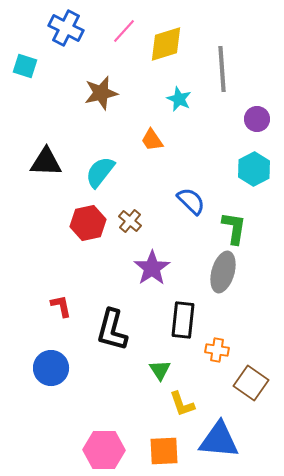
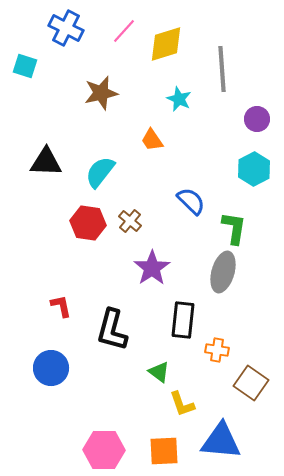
red hexagon: rotated 20 degrees clockwise
green triangle: moved 1 px left, 2 px down; rotated 20 degrees counterclockwise
blue triangle: moved 2 px right, 1 px down
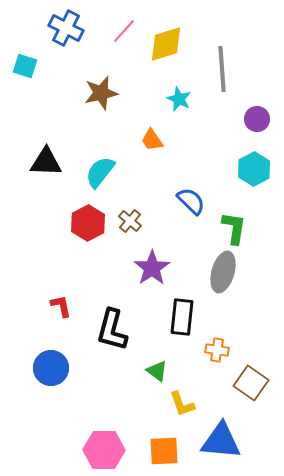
red hexagon: rotated 24 degrees clockwise
black rectangle: moved 1 px left, 3 px up
green triangle: moved 2 px left, 1 px up
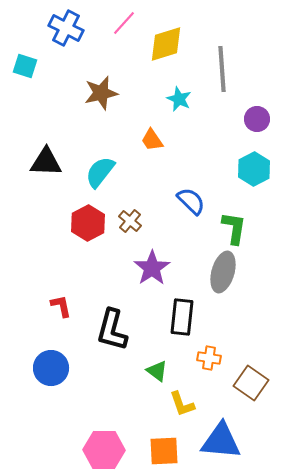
pink line: moved 8 px up
orange cross: moved 8 px left, 8 px down
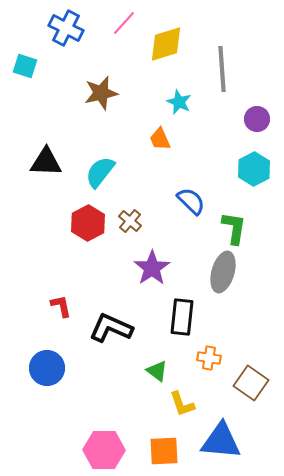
cyan star: moved 3 px down
orange trapezoid: moved 8 px right, 1 px up; rotated 10 degrees clockwise
black L-shape: moved 1 px left, 2 px up; rotated 99 degrees clockwise
blue circle: moved 4 px left
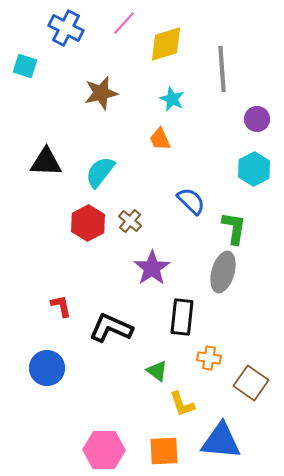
cyan star: moved 7 px left, 3 px up
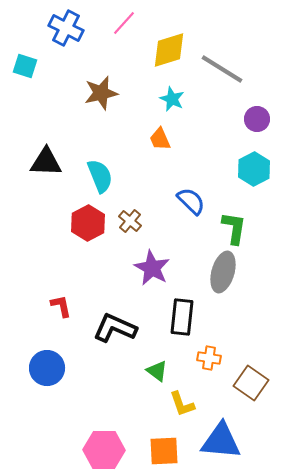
yellow diamond: moved 3 px right, 6 px down
gray line: rotated 54 degrees counterclockwise
cyan semicircle: moved 4 px down; rotated 120 degrees clockwise
purple star: rotated 9 degrees counterclockwise
black L-shape: moved 4 px right
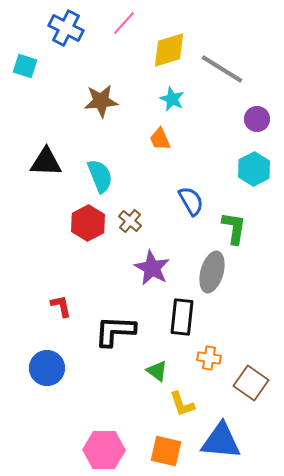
brown star: moved 8 px down; rotated 8 degrees clockwise
blue semicircle: rotated 16 degrees clockwise
gray ellipse: moved 11 px left
black L-shape: moved 3 px down; rotated 21 degrees counterclockwise
orange square: moved 2 px right; rotated 16 degrees clockwise
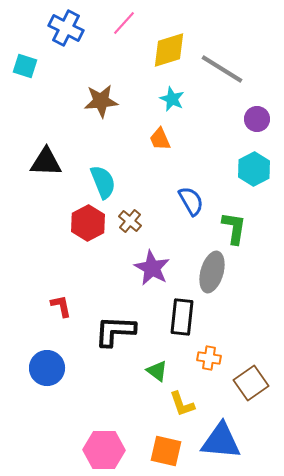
cyan semicircle: moved 3 px right, 6 px down
brown square: rotated 20 degrees clockwise
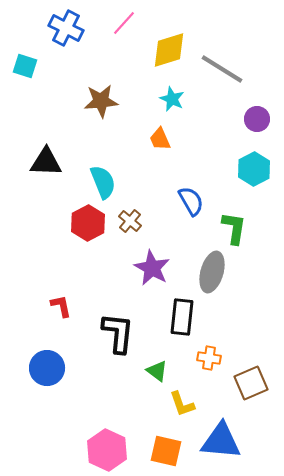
black L-shape: moved 3 px right, 2 px down; rotated 93 degrees clockwise
brown square: rotated 12 degrees clockwise
pink hexagon: moved 3 px right; rotated 24 degrees clockwise
